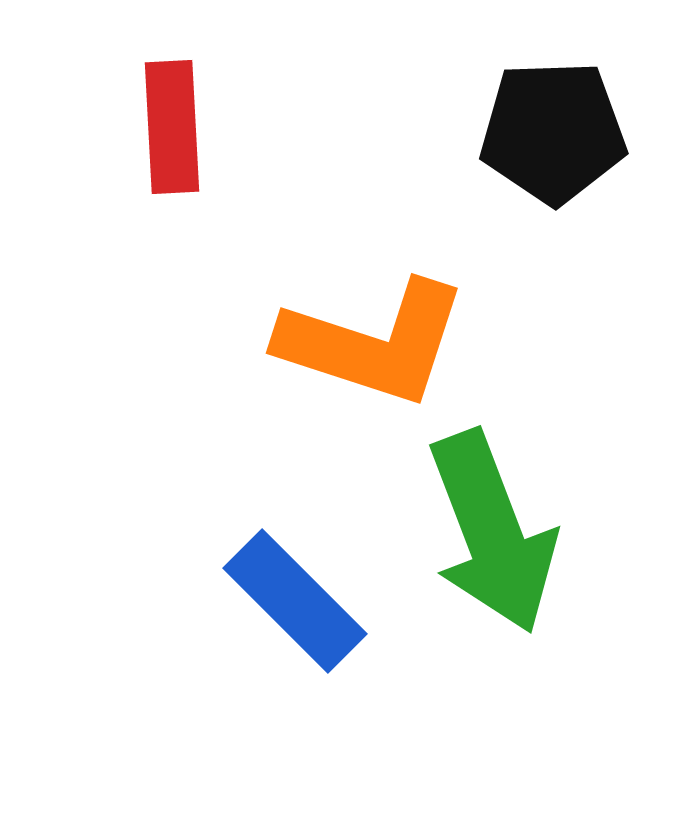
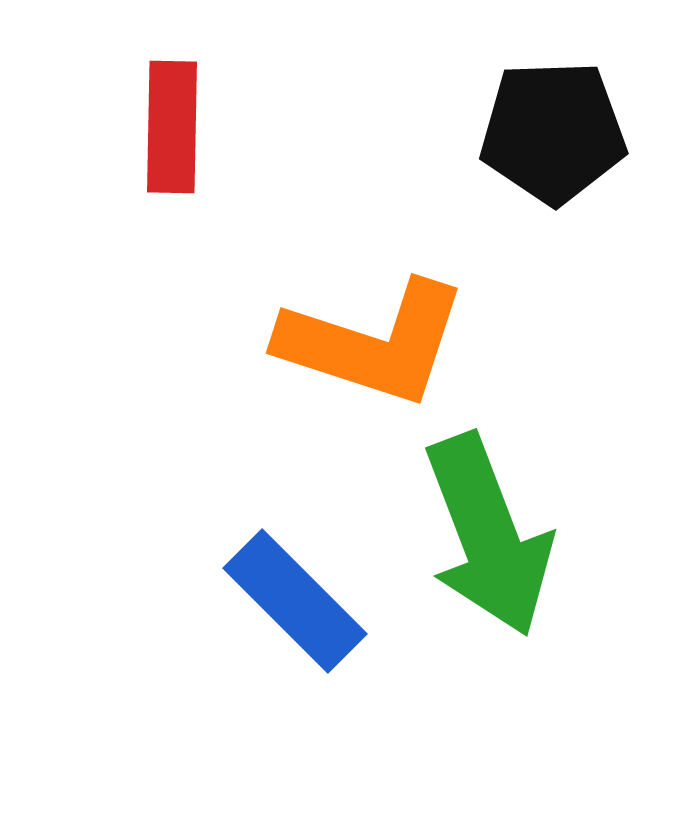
red rectangle: rotated 4 degrees clockwise
green arrow: moved 4 px left, 3 px down
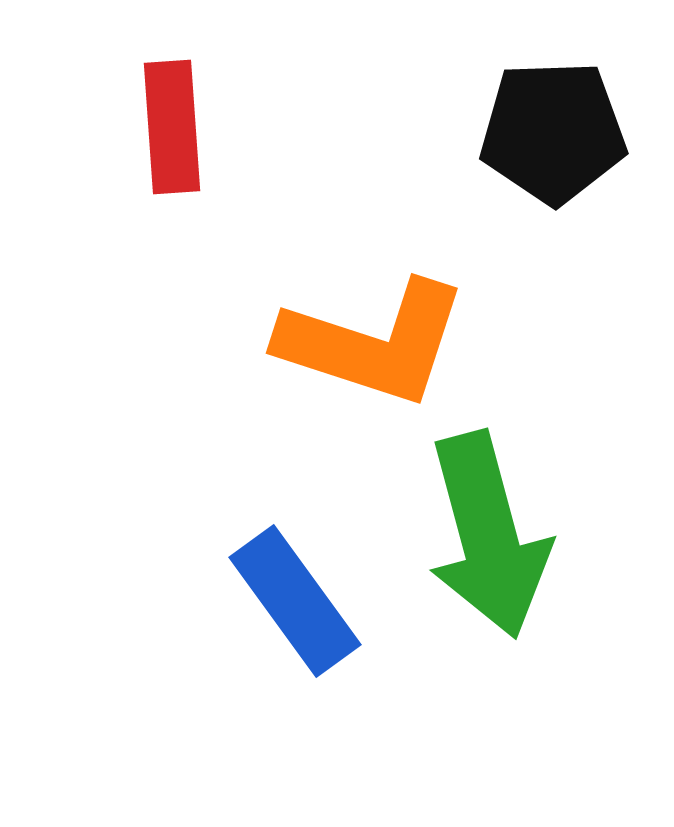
red rectangle: rotated 5 degrees counterclockwise
green arrow: rotated 6 degrees clockwise
blue rectangle: rotated 9 degrees clockwise
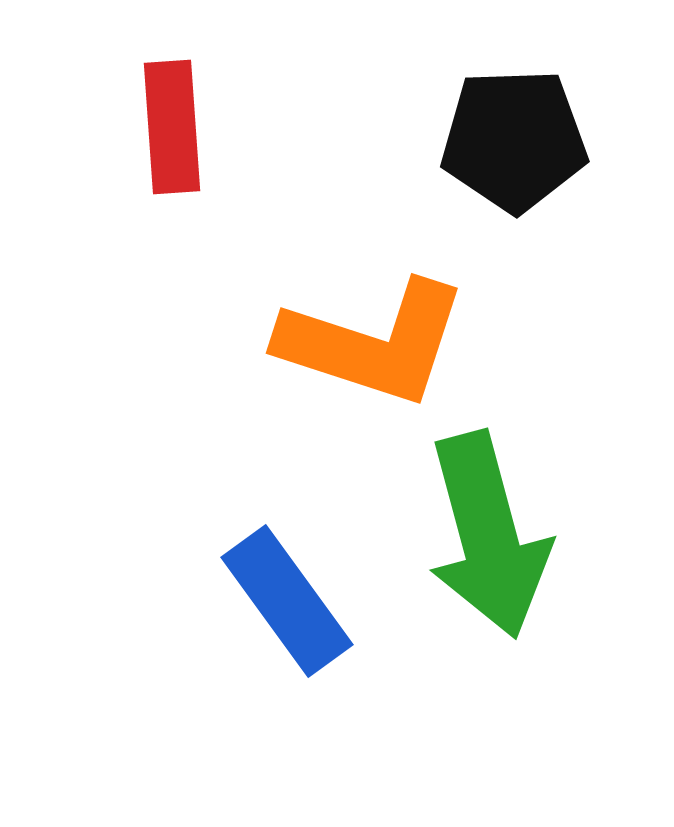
black pentagon: moved 39 px left, 8 px down
blue rectangle: moved 8 px left
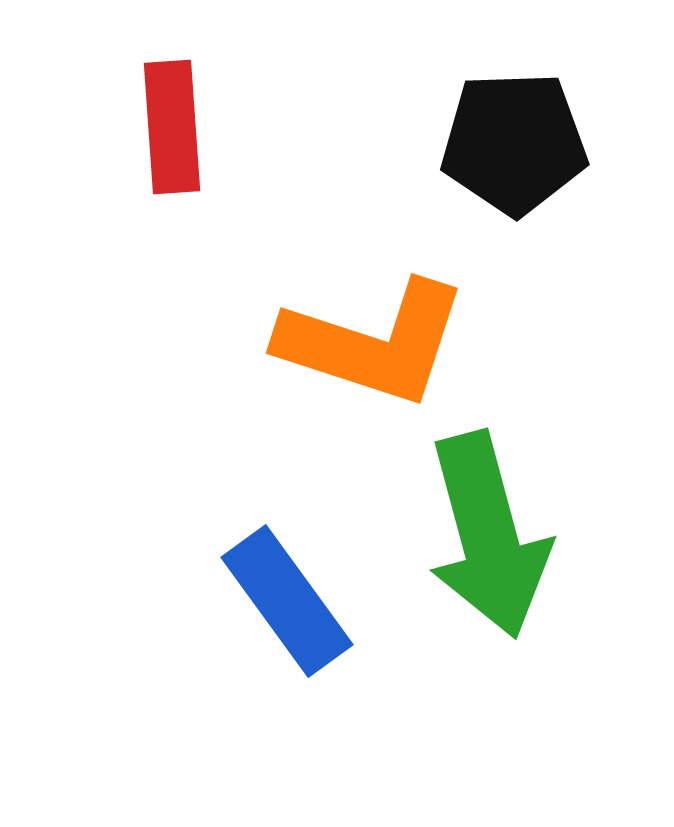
black pentagon: moved 3 px down
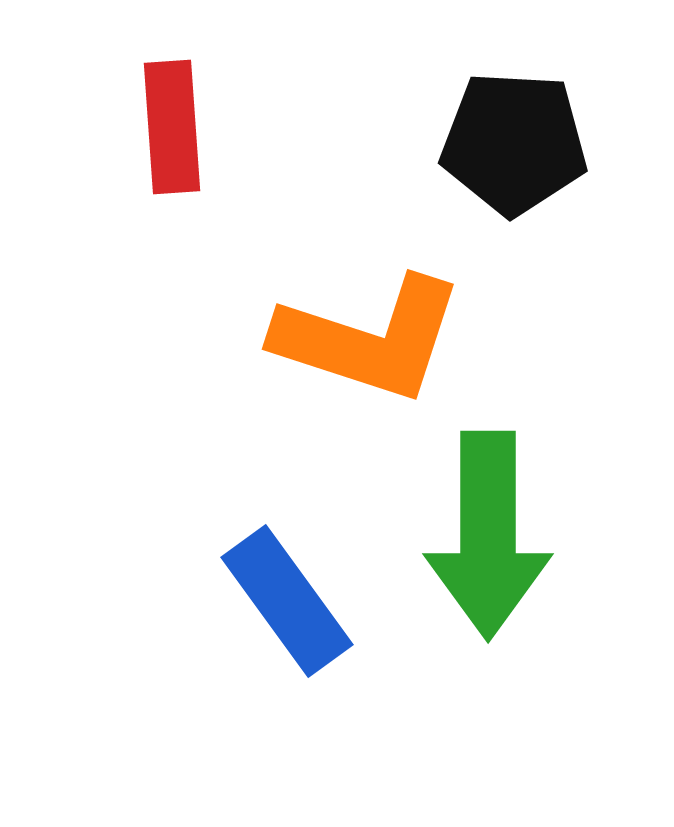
black pentagon: rotated 5 degrees clockwise
orange L-shape: moved 4 px left, 4 px up
green arrow: rotated 15 degrees clockwise
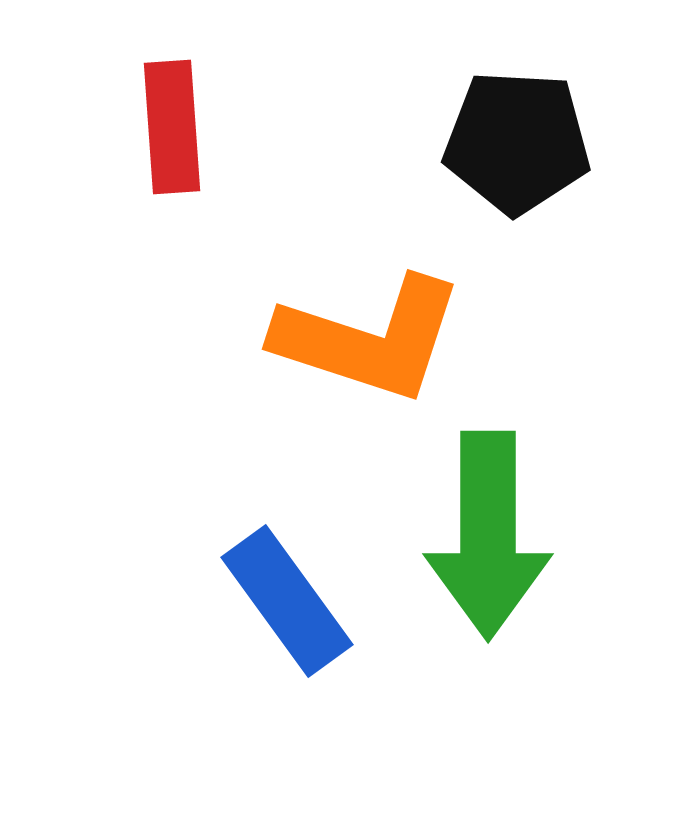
black pentagon: moved 3 px right, 1 px up
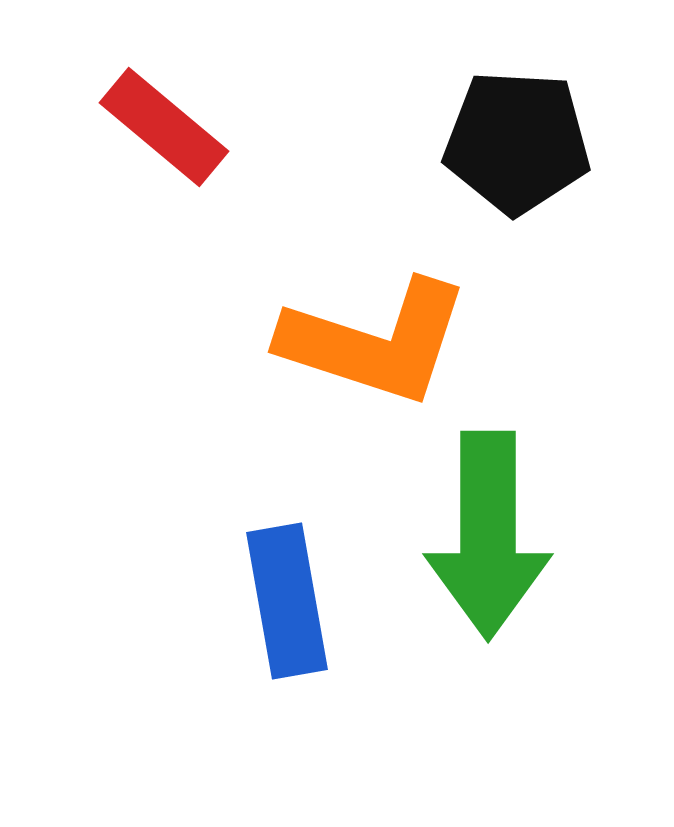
red rectangle: moved 8 px left; rotated 46 degrees counterclockwise
orange L-shape: moved 6 px right, 3 px down
blue rectangle: rotated 26 degrees clockwise
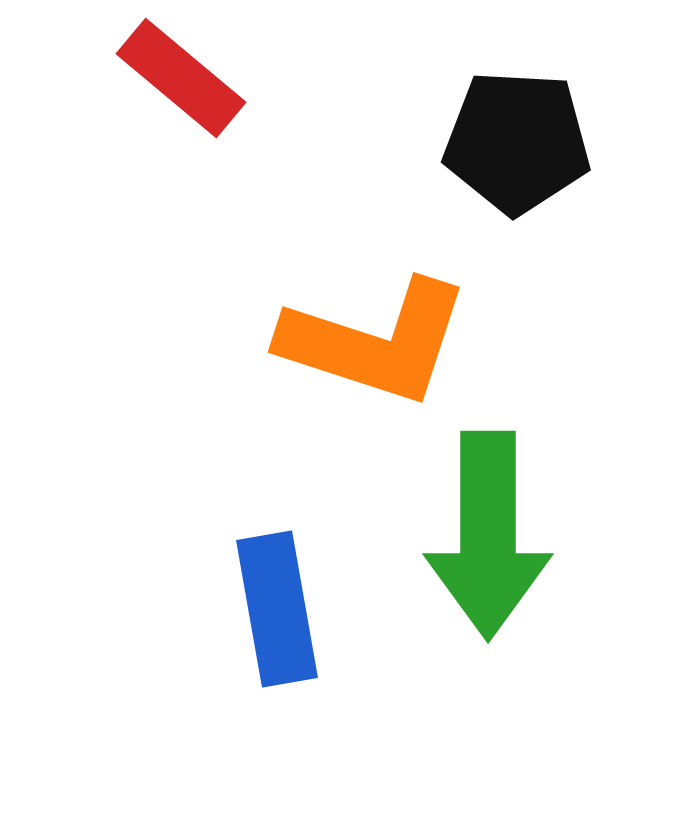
red rectangle: moved 17 px right, 49 px up
blue rectangle: moved 10 px left, 8 px down
